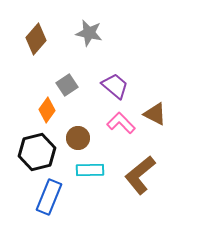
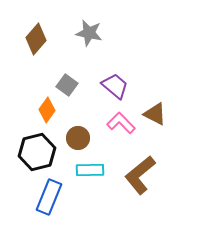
gray square: rotated 20 degrees counterclockwise
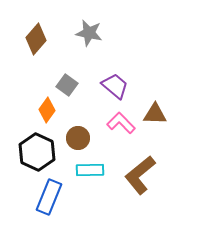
brown triangle: rotated 25 degrees counterclockwise
black hexagon: rotated 21 degrees counterclockwise
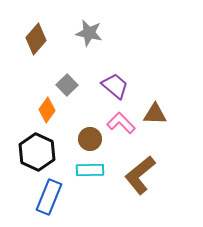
gray square: rotated 10 degrees clockwise
brown circle: moved 12 px right, 1 px down
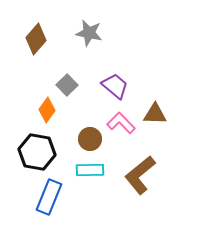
black hexagon: rotated 15 degrees counterclockwise
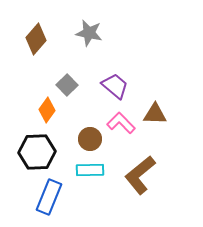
black hexagon: rotated 12 degrees counterclockwise
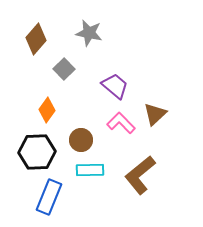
gray square: moved 3 px left, 16 px up
brown triangle: rotated 45 degrees counterclockwise
brown circle: moved 9 px left, 1 px down
